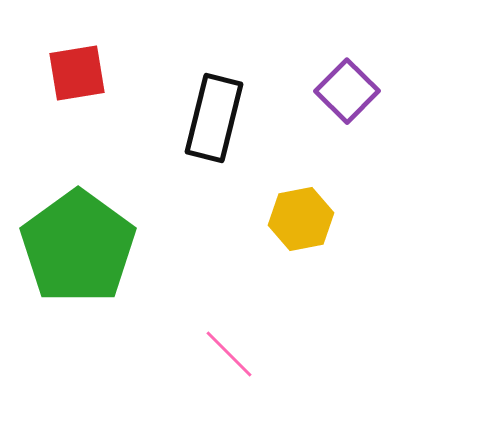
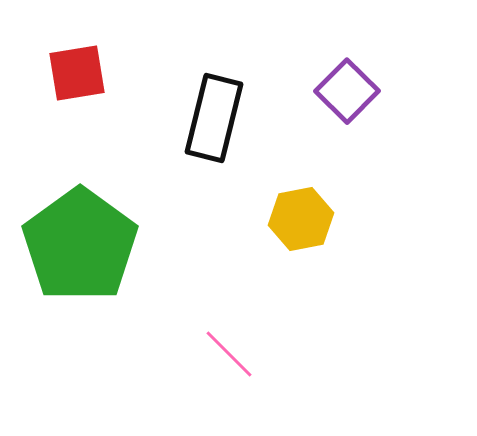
green pentagon: moved 2 px right, 2 px up
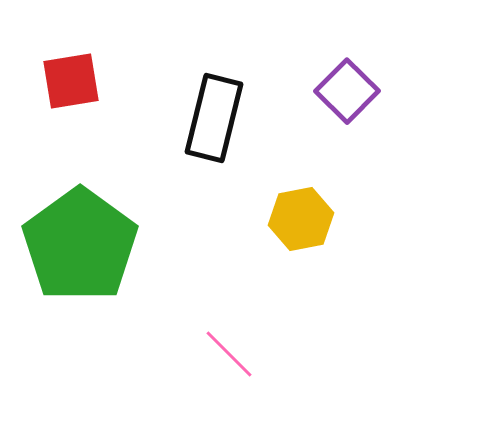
red square: moved 6 px left, 8 px down
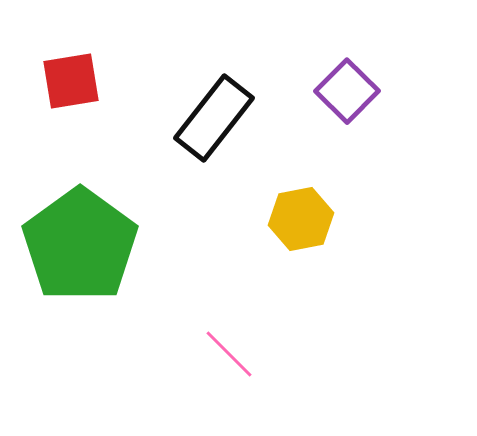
black rectangle: rotated 24 degrees clockwise
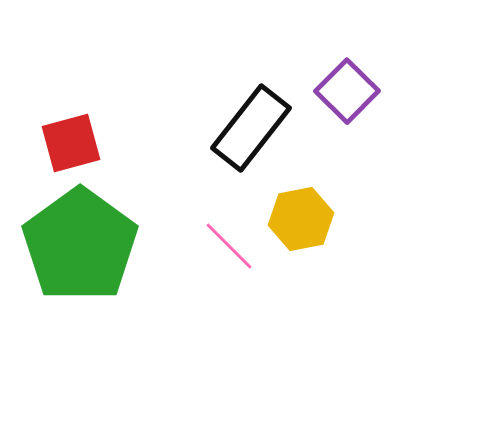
red square: moved 62 px down; rotated 6 degrees counterclockwise
black rectangle: moved 37 px right, 10 px down
pink line: moved 108 px up
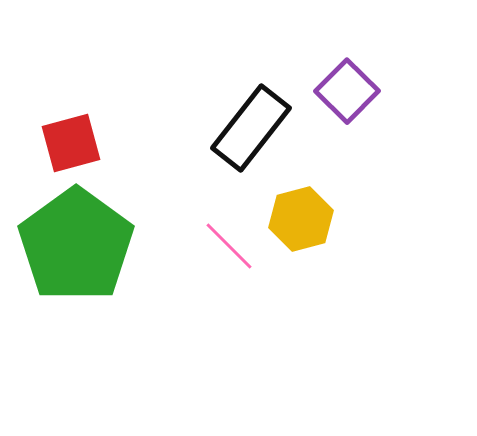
yellow hexagon: rotated 4 degrees counterclockwise
green pentagon: moved 4 px left
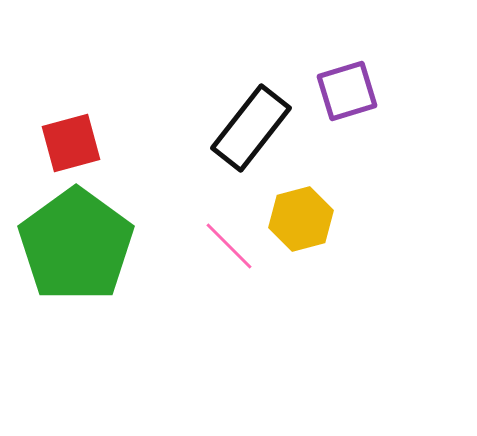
purple square: rotated 28 degrees clockwise
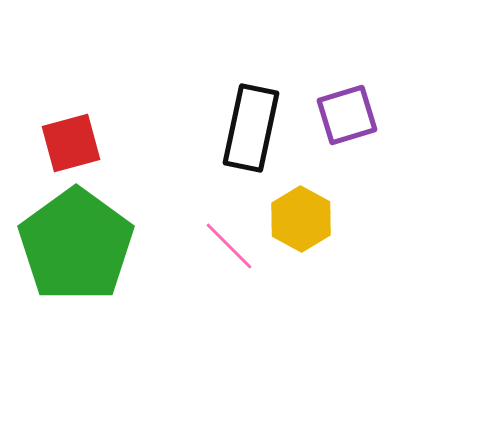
purple square: moved 24 px down
black rectangle: rotated 26 degrees counterclockwise
yellow hexagon: rotated 16 degrees counterclockwise
